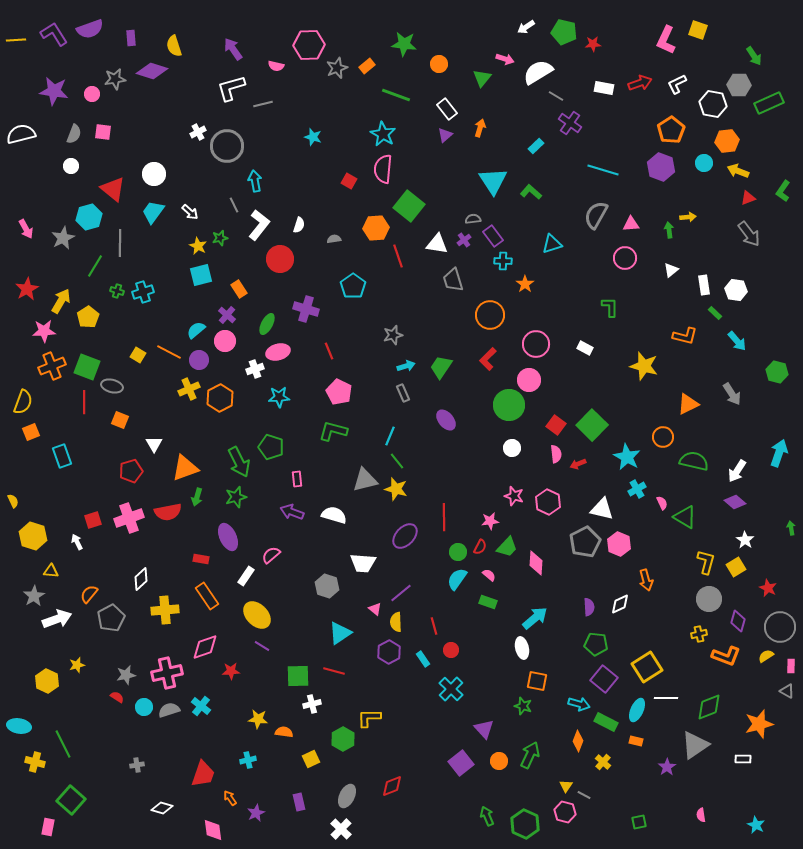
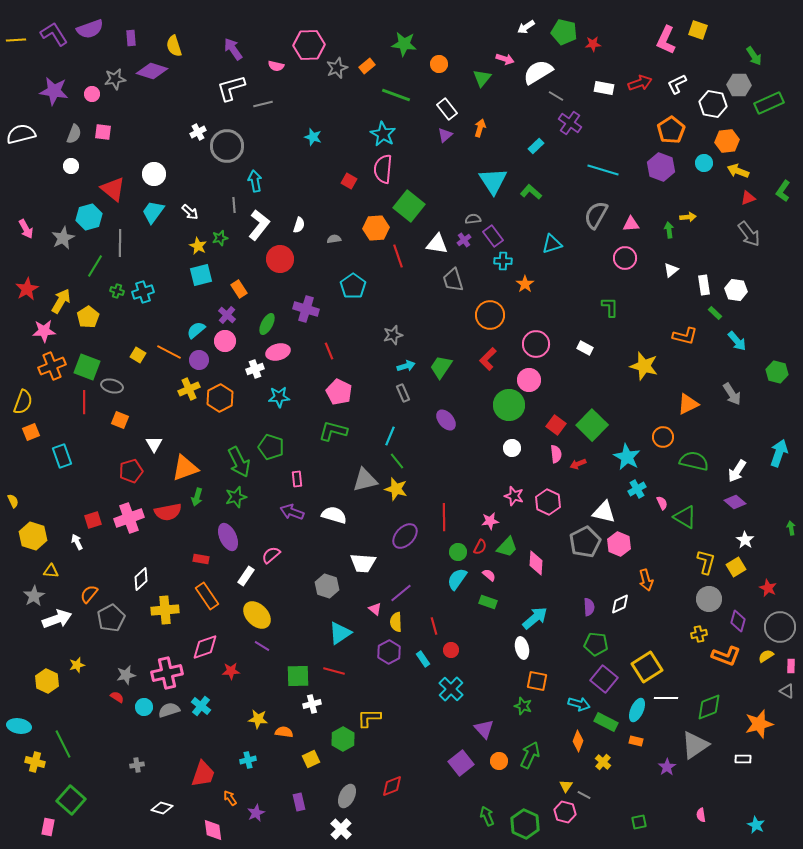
gray line at (234, 205): rotated 21 degrees clockwise
white triangle at (602, 509): moved 2 px right, 3 px down
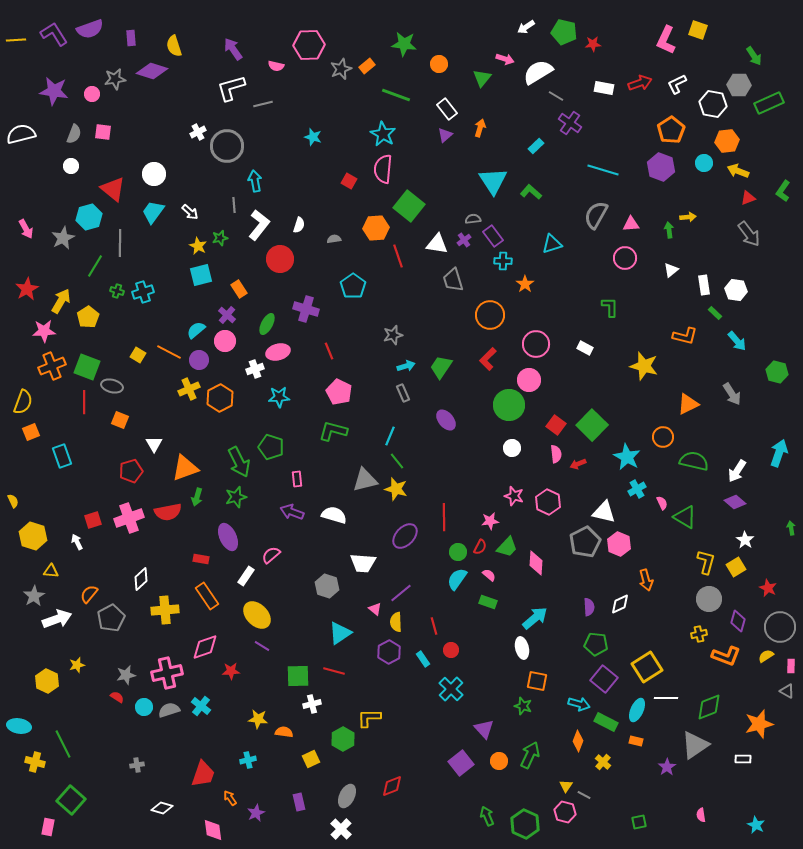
gray star at (337, 68): moved 4 px right, 1 px down
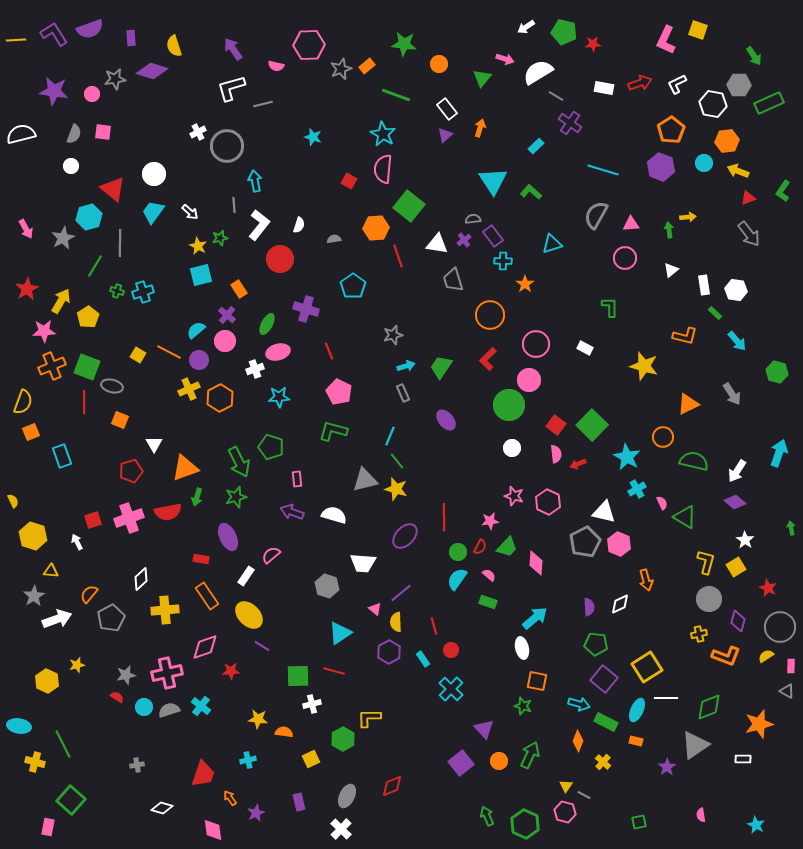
yellow ellipse at (257, 615): moved 8 px left
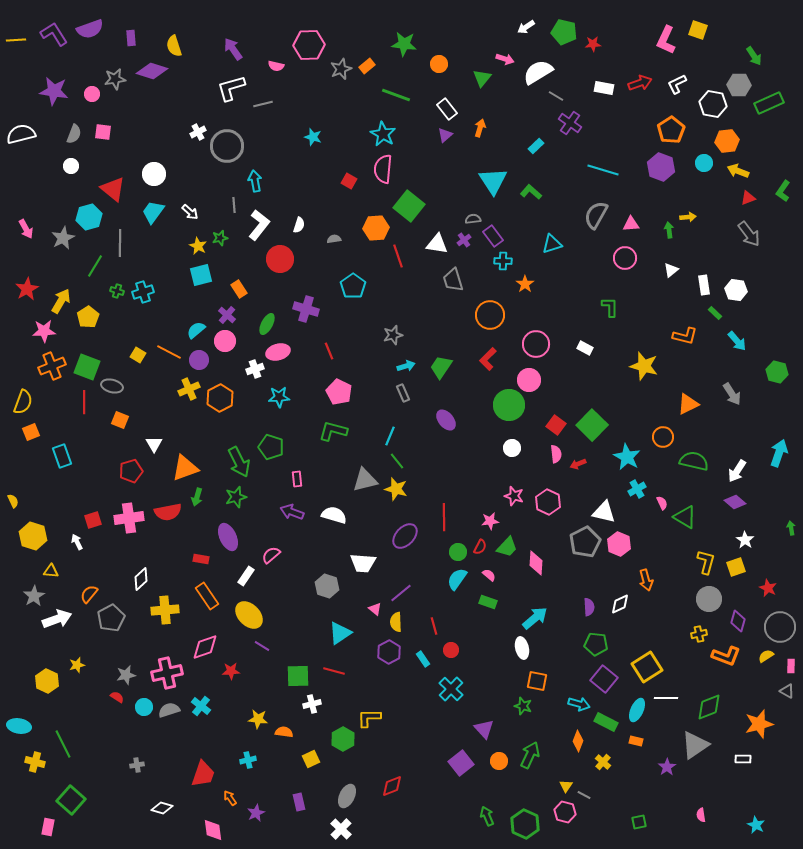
pink cross at (129, 518): rotated 12 degrees clockwise
yellow square at (736, 567): rotated 12 degrees clockwise
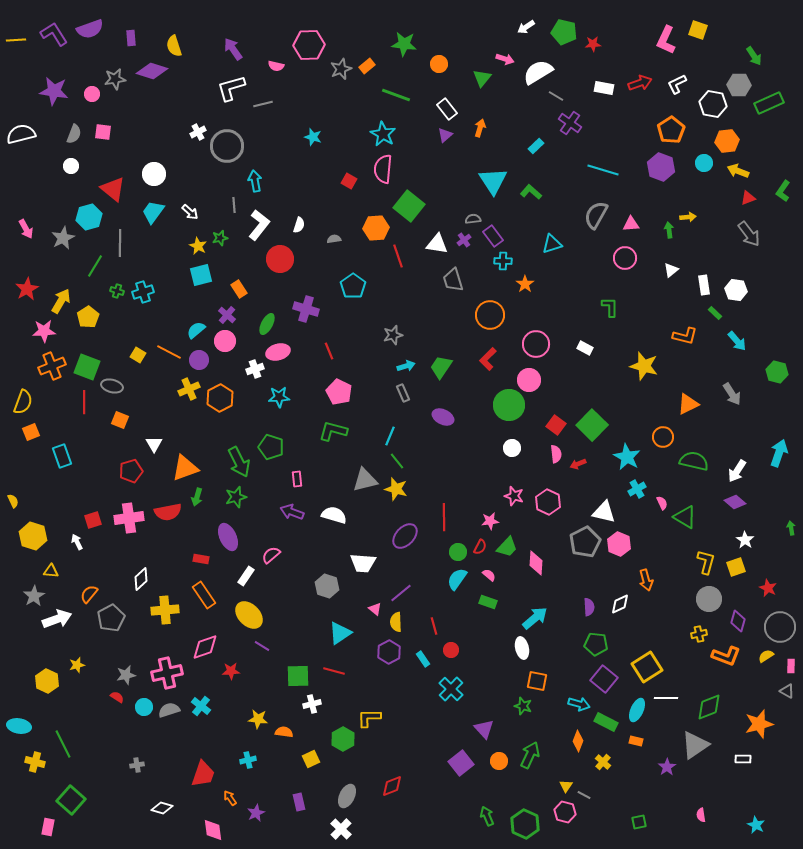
purple ellipse at (446, 420): moved 3 px left, 3 px up; rotated 25 degrees counterclockwise
orange rectangle at (207, 596): moved 3 px left, 1 px up
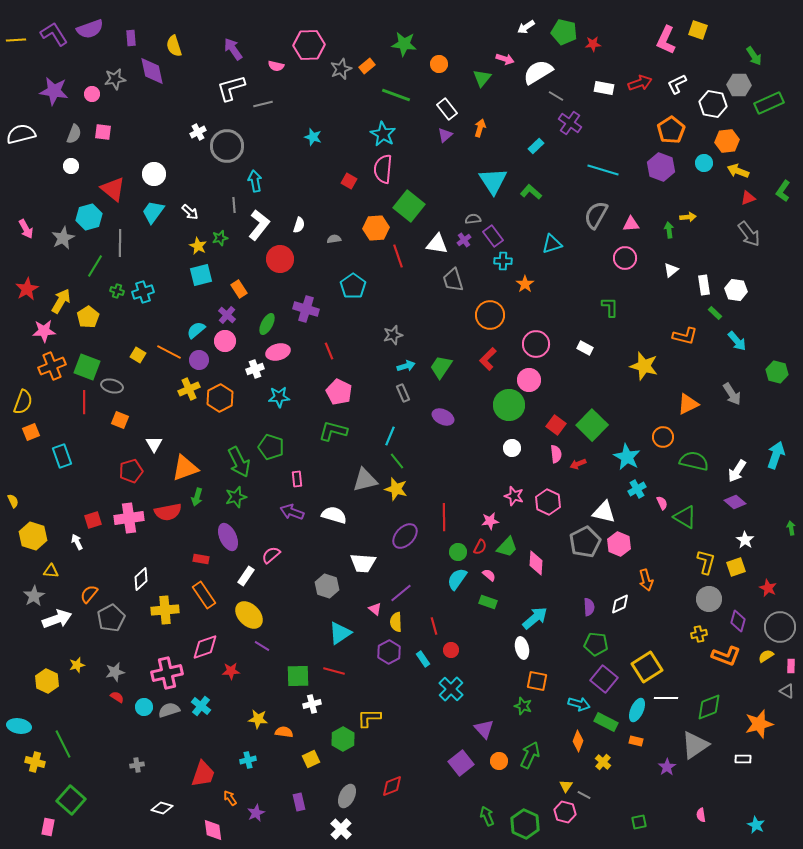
purple diamond at (152, 71): rotated 60 degrees clockwise
cyan arrow at (779, 453): moved 3 px left, 2 px down
gray star at (126, 675): moved 11 px left, 3 px up
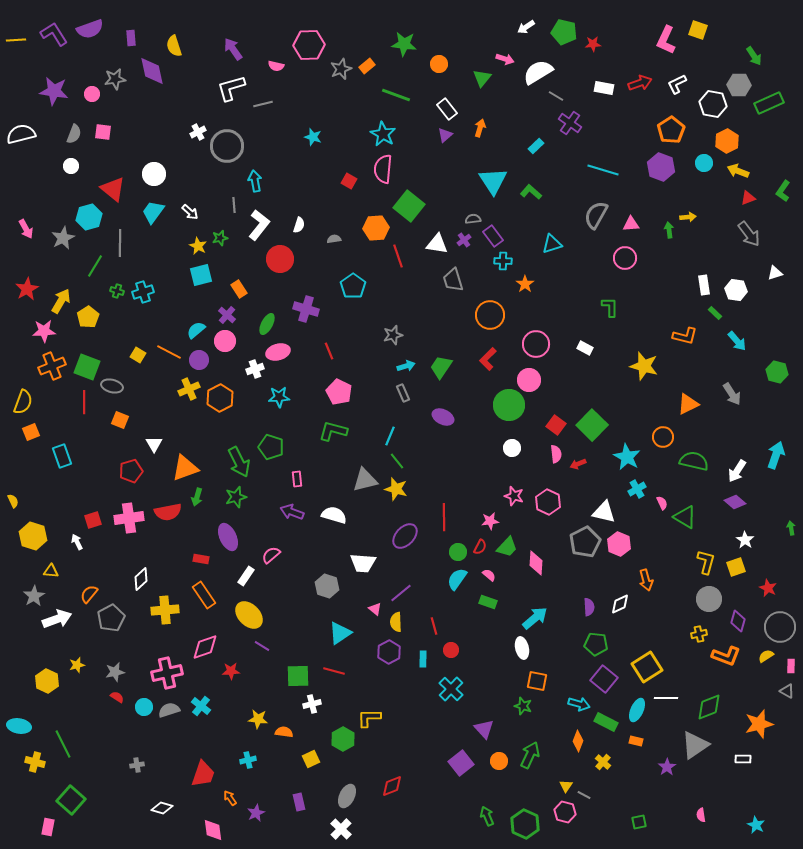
orange hexagon at (727, 141): rotated 20 degrees counterclockwise
white triangle at (671, 270): moved 104 px right, 3 px down; rotated 21 degrees clockwise
cyan rectangle at (423, 659): rotated 35 degrees clockwise
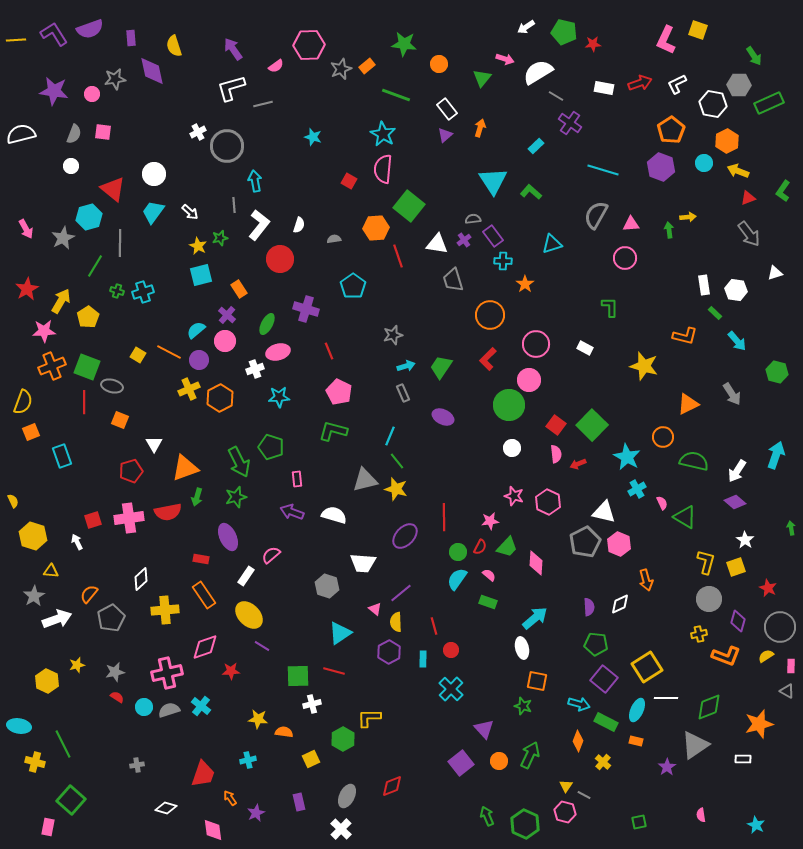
pink semicircle at (276, 66): rotated 49 degrees counterclockwise
white diamond at (162, 808): moved 4 px right
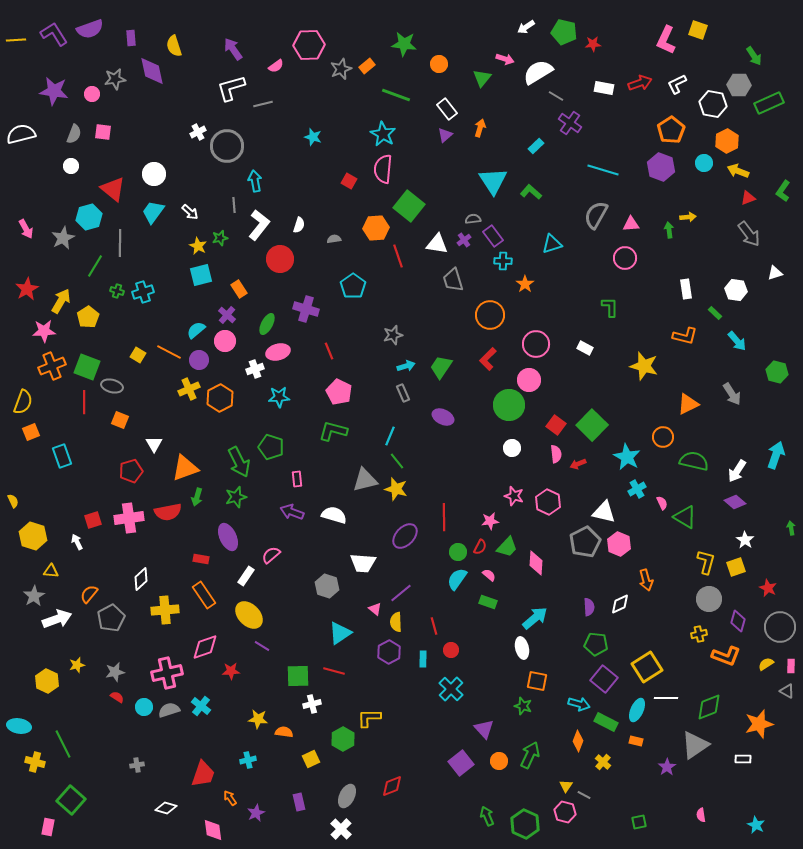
white rectangle at (704, 285): moved 18 px left, 4 px down
yellow semicircle at (766, 656): moved 8 px down
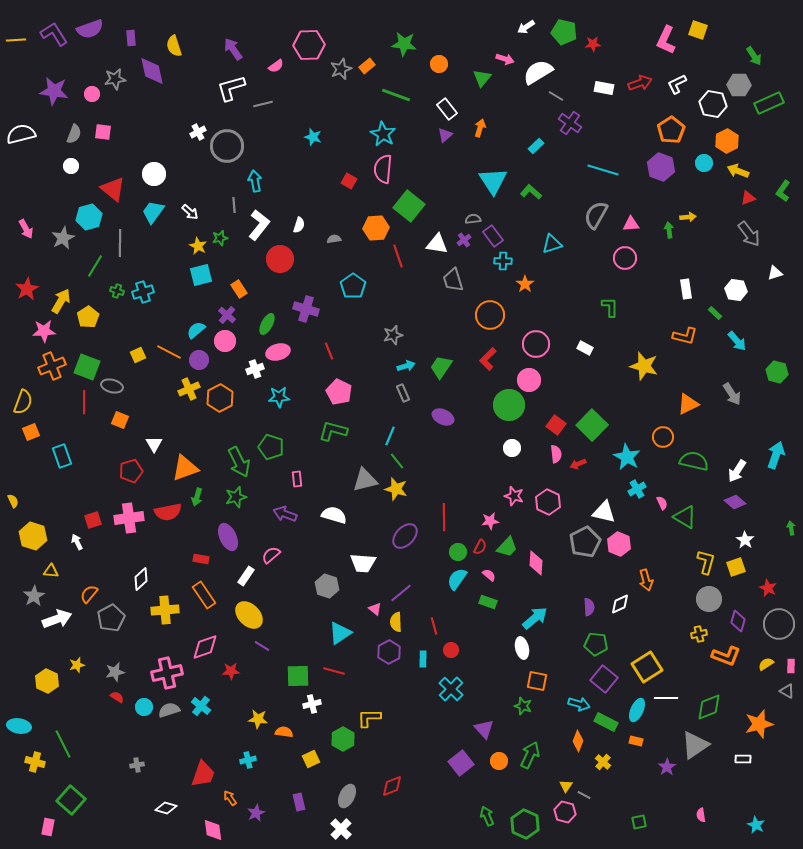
yellow square at (138, 355): rotated 35 degrees clockwise
purple arrow at (292, 512): moved 7 px left, 2 px down
gray circle at (780, 627): moved 1 px left, 3 px up
